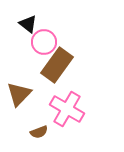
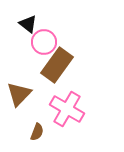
brown semicircle: moved 2 px left; rotated 48 degrees counterclockwise
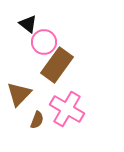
brown semicircle: moved 12 px up
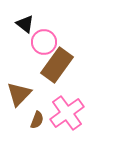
black triangle: moved 3 px left
pink cross: moved 4 px down; rotated 24 degrees clockwise
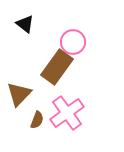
pink circle: moved 29 px right
brown rectangle: moved 2 px down
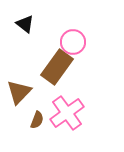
brown triangle: moved 2 px up
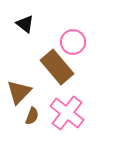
brown rectangle: rotated 76 degrees counterclockwise
pink cross: rotated 16 degrees counterclockwise
brown semicircle: moved 5 px left, 4 px up
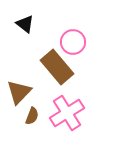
pink cross: rotated 20 degrees clockwise
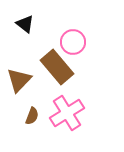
brown triangle: moved 12 px up
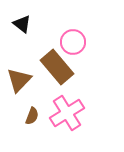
black triangle: moved 3 px left
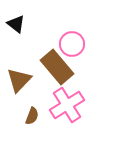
black triangle: moved 6 px left
pink circle: moved 1 px left, 2 px down
pink cross: moved 8 px up
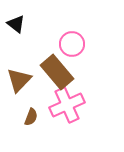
brown rectangle: moved 5 px down
pink cross: rotated 8 degrees clockwise
brown semicircle: moved 1 px left, 1 px down
